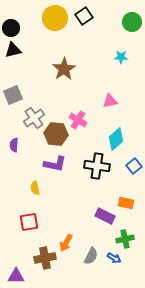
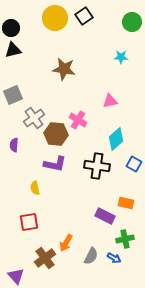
brown star: rotated 30 degrees counterclockwise
blue square: moved 2 px up; rotated 21 degrees counterclockwise
brown cross: rotated 25 degrees counterclockwise
purple triangle: rotated 48 degrees clockwise
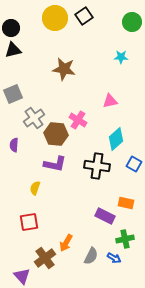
gray square: moved 1 px up
yellow semicircle: rotated 32 degrees clockwise
purple triangle: moved 6 px right
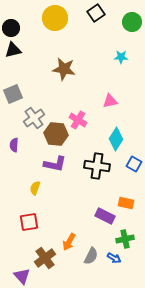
black square: moved 12 px right, 3 px up
cyan diamond: rotated 15 degrees counterclockwise
orange arrow: moved 3 px right, 1 px up
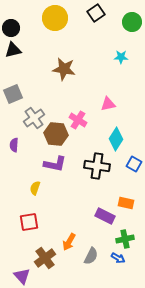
pink triangle: moved 2 px left, 3 px down
blue arrow: moved 4 px right
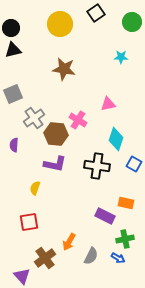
yellow circle: moved 5 px right, 6 px down
cyan diamond: rotated 15 degrees counterclockwise
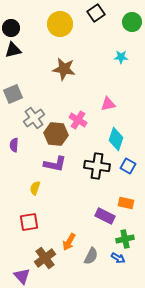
blue square: moved 6 px left, 2 px down
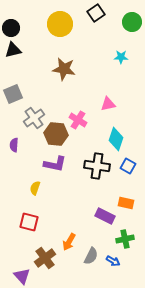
red square: rotated 24 degrees clockwise
blue arrow: moved 5 px left, 3 px down
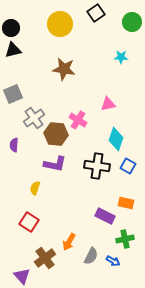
red square: rotated 18 degrees clockwise
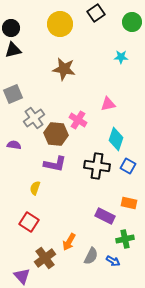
purple semicircle: rotated 96 degrees clockwise
orange rectangle: moved 3 px right
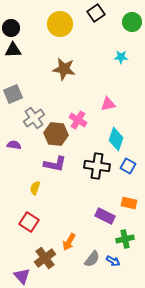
black triangle: rotated 12 degrees clockwise
gray semicircle: moved 1 px right, 3 px down; rotated 12 degrees clockwise
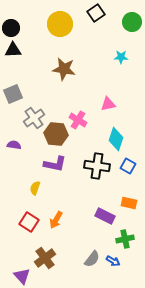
orange arrow: moved 13 px left, 22 px up
